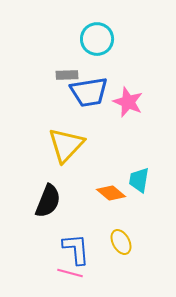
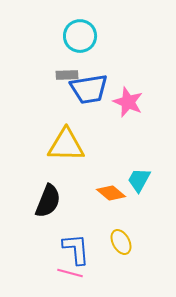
cyan circle: moved 17 px left, 3 px up
blue trapezoid: moved 3 px up
yellow triangle: rotated 48 degrees clockwise
cyan trapezoid: rotated 20 degrees clockwise
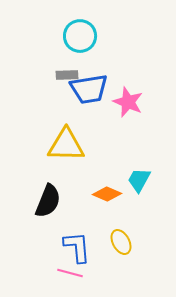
orange diamond: moved 4 px left, 1 px down; rotated 16 degrees counterclockwise
blue L-shape: moved 1 px right, 2 px up
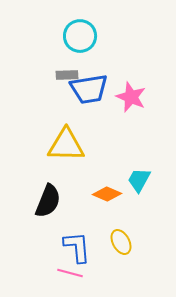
pink star: moved 3 px right, 5 px up
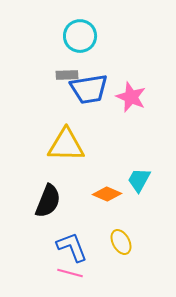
blue L-shape: moved 5 px left; rotated 16 degrees counterclockwise
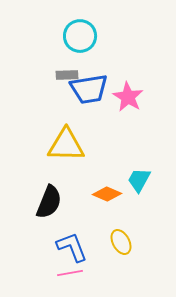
pink star: moved 3 px left; rotated 8 degrees clockwise
black semicircle: moved 1 px right, 1 px down
pink line: rotated 25 degrees counterclockwise
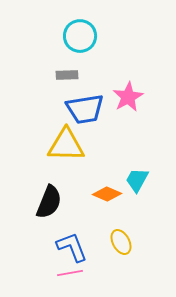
blue trapezoid: moved 4 px left, 20 px down
pink star: rotated 12 degrees clockwise
cyan trapezoid: moved 2 px left
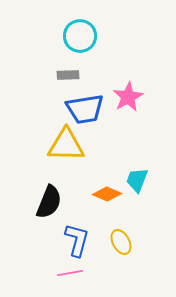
gray rectangle: moved 1 px right
cyan trapezoid: rotated 8 degrees counterclockwise
blue L-shape: moved 5 px right, 7 px up; rotated 36 degrees clockwise
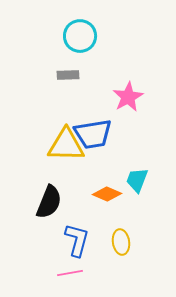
blue trapezoid: moved 8 px right, 25 px down
yellow ellipse: rotated 20 degrees clockwise
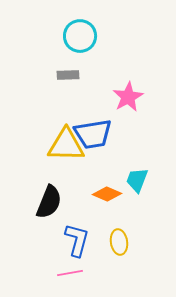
yellow ellipse: moved 2 px left
